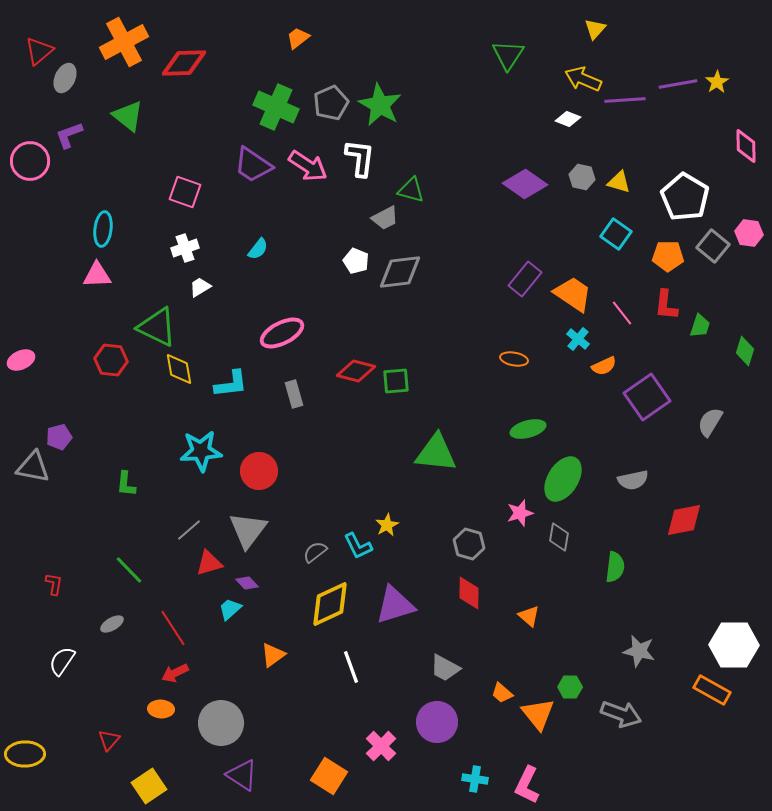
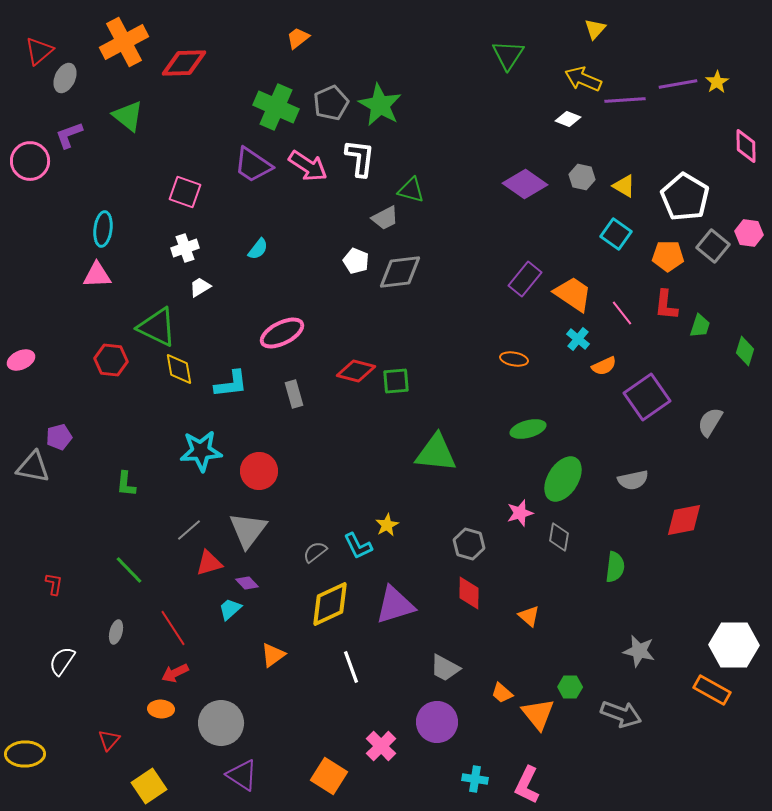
yellow triangle at (619, 182): moved 5 px right, 4 px down; rotated 15 degrees clockwise
gray ellipse at (112, 624): moved 4 px right, 8 px down; rotated 45 degrees counterclockwise
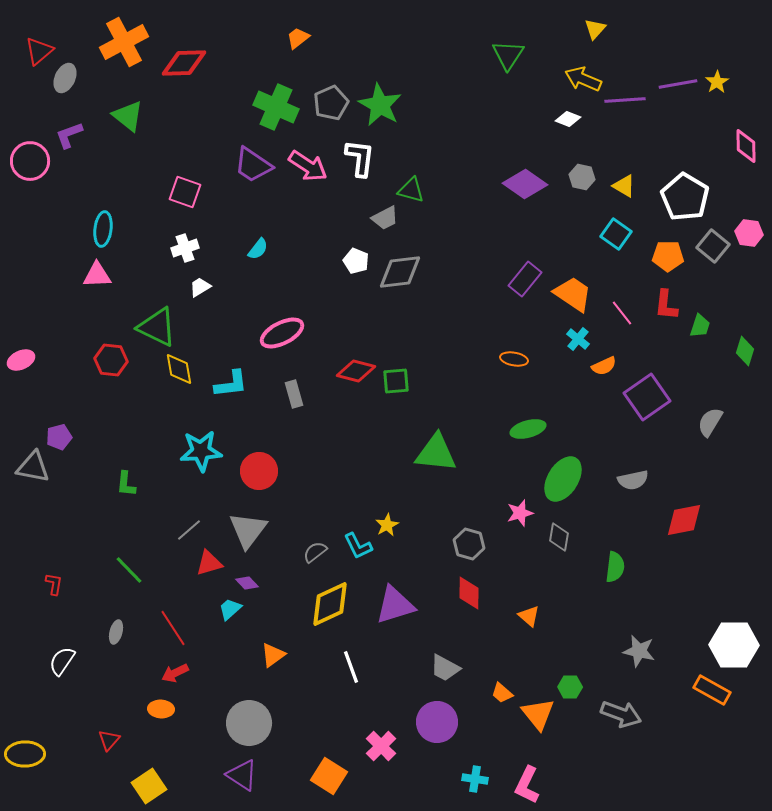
gray circle at (221, 723): moved 28 px right
